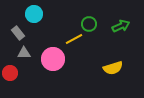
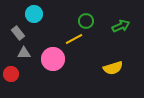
green circle: moved 3 px left, 3 px up
red circle: moved 1 px right, 1 px down
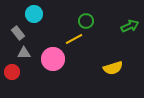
green arrow: moved 9 px right
red circle: moved 1 px right, 2 px up
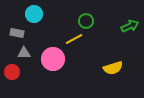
gray rectangle: moved 1 px left; rotated 40 degrees counterclockwise
